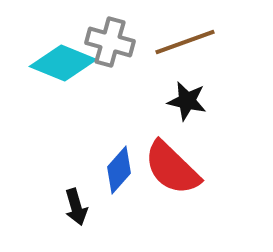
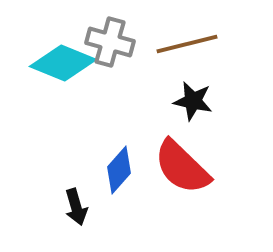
brown line: moved 2 px right, 2 px down; rotated 6 degrees clockwise
black star: moved 6 px right
red semicircle: moved 10 px right, 1 px up
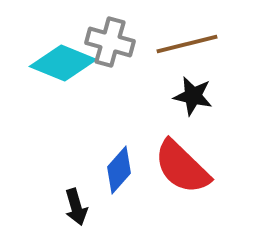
black star: moved 5 px up
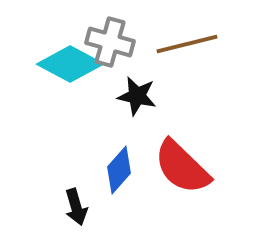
cyan diamond: moved 7 px right, 1 px down; rotated 6 degrees clockwise
black star: moved 56 px left
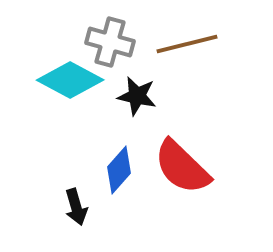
cyan diamond: moved 16 px down
